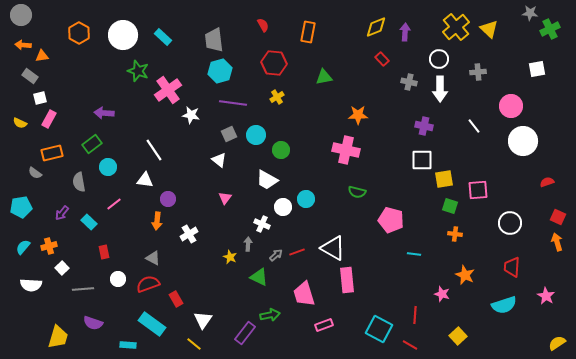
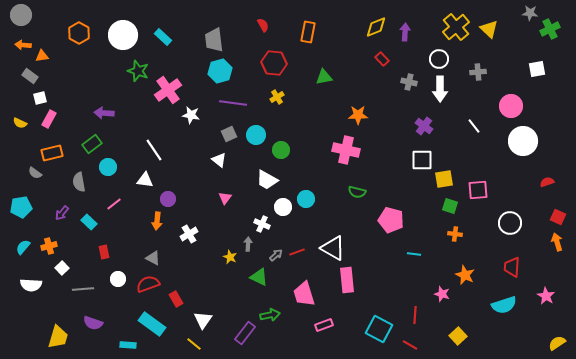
purple cross at (424, 126): rotated 24 degrees clockwise
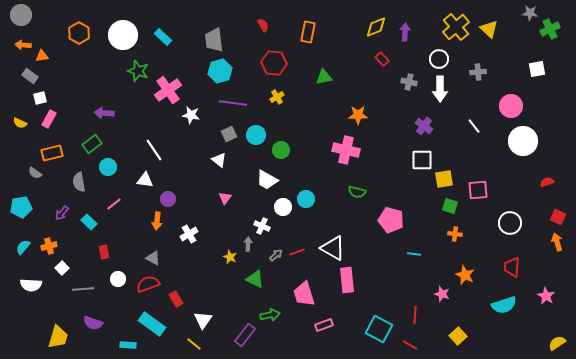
white cross at (262, 224): moved 2 px down
green triangle at (259, 277): moved 4 px left, 2 px down
purple rectangle at (245, 333): moved 2 px down
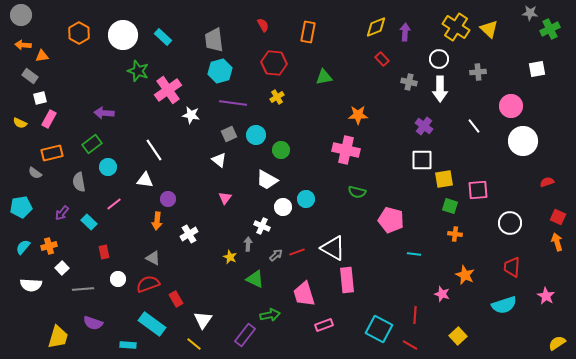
yellow cross at (456, 27): rotated 16 degrees counterclockwise
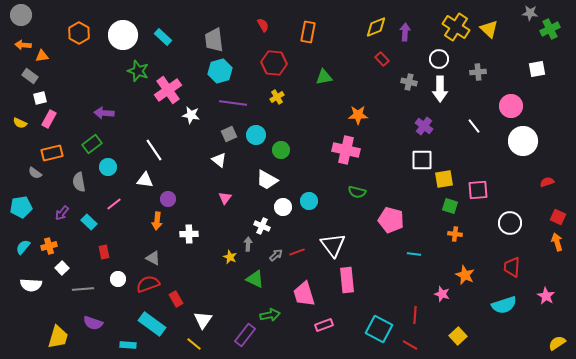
cyan circle at (306, 199): moved 3 px right, 2 px down
white cross at (189, 234): rotated 30 degrees clockwise
white triangle at (333, 248): moved 3 px up; rotated 24 degrees clockwise
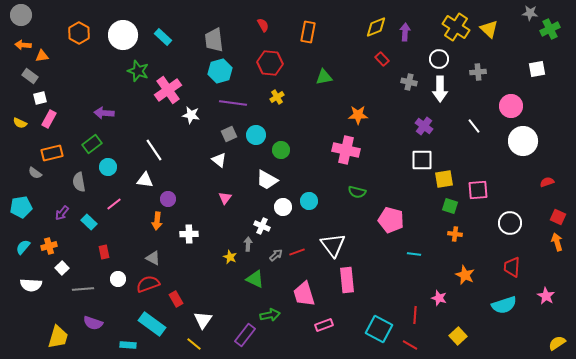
red hexagon at (274, 63): moved 4 px left
pink star at (442, 294): moved 3 px left, 4 px down
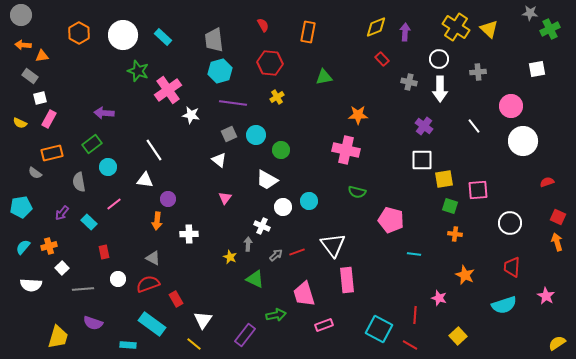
green arrow at (270, 315): moved 6 px right
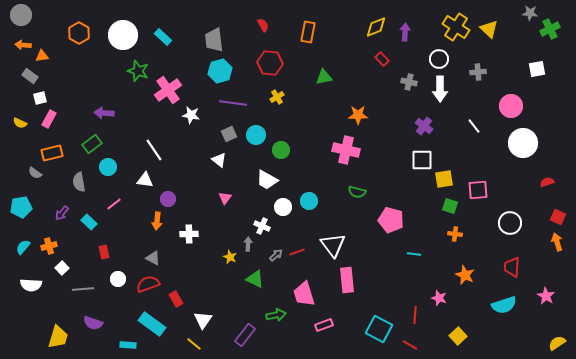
white circle at (523, 141): moved 2 px down
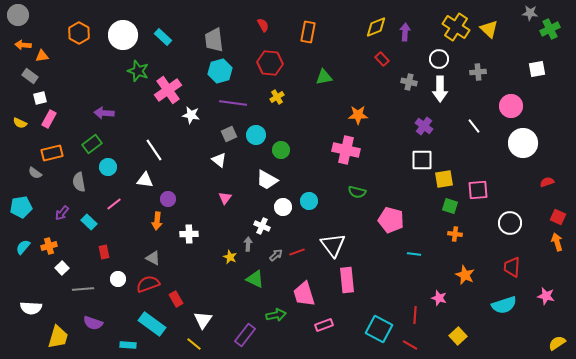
gray circle at (21, 15): moved 3 px left
white semicircle at (31, 285): moved 23 px down
pink star at (546, 296): rotated 18 degrees counterclockwise
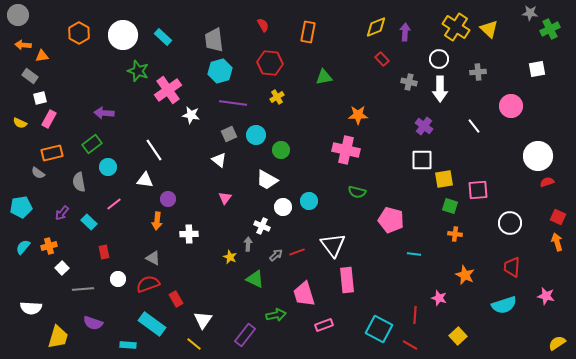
white circle at (523, 143): moved 15 px right, 13 px down
gray semicircle at (35, 173): moved 3 px right
